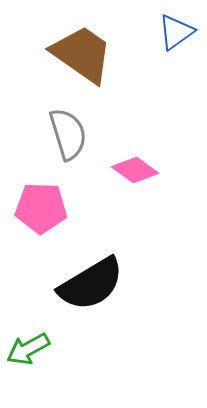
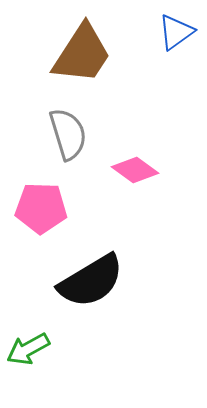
brown trapezoid: rotated 88 degrees clockwise
black semicircle: moved 3 px up
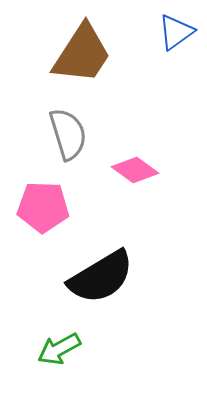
pink pentagon: moved 2 px right, 1 px up
black semicircle: moved 10 px right, 4 px up
green arrow: moved 31 px right
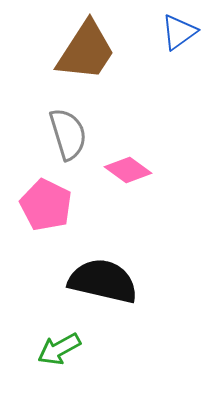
blue triangle: moved 3 px right
brown trapezoid: moved 4 px right, 3 px up
pink diamond: moved 7 px left
pink pentagon: moved 3 px right, 2 px up; rotated 24 degrees clockwise
black semicircle: moved 2 px right, 4 px down; rotated 136 degrees counterclockwise
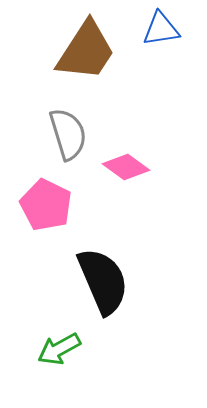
blue triangle: moved 18 px left, 3 px up; rotated 27 degrees clockwise
pink diamond: moved 2 px left, 3 px up
black semicircle: rotated 54 degrees clockwise
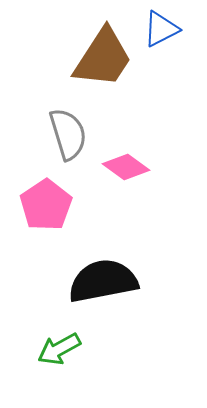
blue triangle: rotated 18 degrees counterclockwise
brown trapezoid: moved 17 px right, 7 px down
pink pentagon: rotated 12 degrees clockwise
black semicircle: rotated 78 degrees counterclockwise
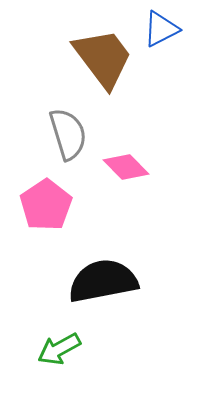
brown trapezoid: rotated 70 degrees counterclockwise
pink diamond: rotated 9 degrees clockwise
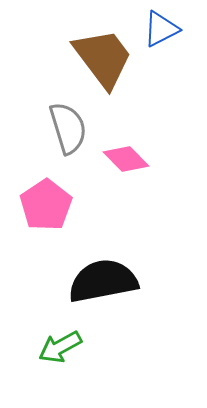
gray semicircle: moved 6 px up
pink diamond: moved 8 px up
green arrow: moved 1 px right, 2 px up
